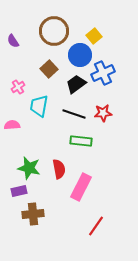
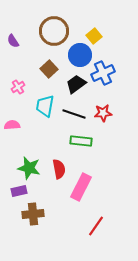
cyan trapezoid: moved 6 px right
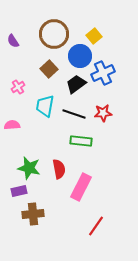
brown circle: moved 3 px down
blue circle: moved 1 px down
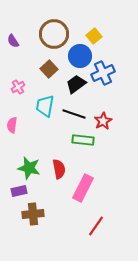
red star: moved 8 px down; rotated 24 degrees counterclockwise
pink semicircle: rotated 77 degrees counterclockwise
green rectangle: moved 2 px right, 1 px up
pink rectangle: moved 2 px right, 1 px down
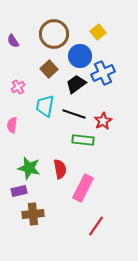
yellow square: moved 4 px right, 4 px up
red semicircle: moved 1 px right
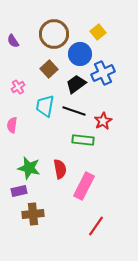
blue circle: moved 2 px up
black line: moved 3 px up
pink rectangle: moved 1 px right, 2 px up
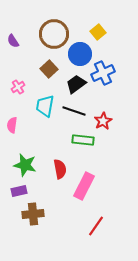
green star: moved 4 px left, 3 px up
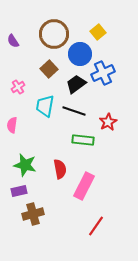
red star: moved 5 px right, 1 px down
brown cross: rotated 10 degrees counterclockwise
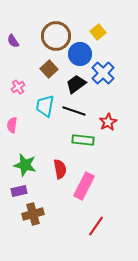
brown circle: moved 2 px right, 2 px down
blue cross: rotated 20 degrees counterclockwise
